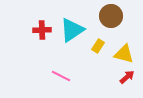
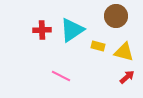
brown circle: moved 5 px right
yellow rectangle: rotated 72 degrees clockwise
yellow triangle: moved 2 px up
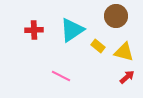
red cross: moved 8 px left
yellow rectangle: rotated 24 degrees clockwise
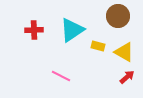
brown circle: moved 2 px right
yellow rectangle: rotated 24 degrees counterclockwise
yellow triangle: rotated 15 degrees clockwise
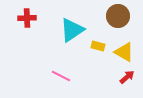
red cross: moved 7 px left, 12 px up
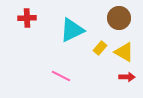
brown circle: moved 1 px right, 2 px down
cyan triangle: rotated 8 degrees clockwise
yellow rectangle: moved 2 px right, 2 px down; rotated 64 degrees counterclockwise
red arrow: rotated 42 degrees clockwise
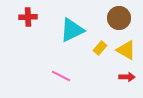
red cross: moved 1 px right, 1 px up
yellow triangle: moved 2 px right, 2 px up
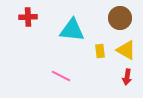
brown circle: moved 1 px right
cyan triangle: rotated 32 degrees clockwise
yellow rectangle: moved 3 px down; rotated 48 degrees counterclockwise
red arrow: rotated 98 degrees clockwise
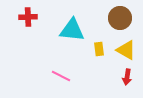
yellow rectangle: moved 1 px left, 2 px up
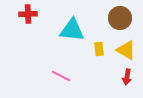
red cross: moved 3 px up
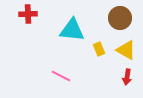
yellow rectangle: rotated 16 degrees counterclockwise
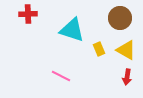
cyan triangle: rotated 12 degrees clockwise
